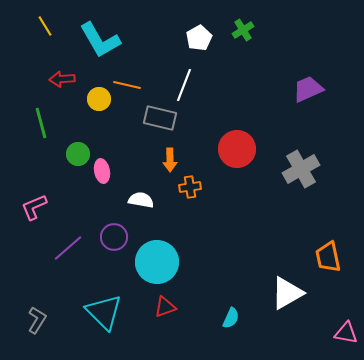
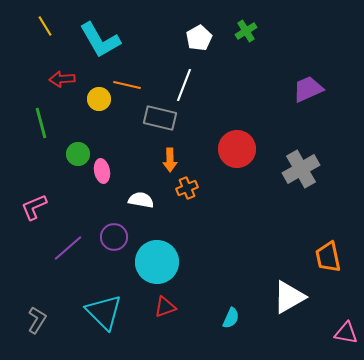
green cross: moved 3 px right, 1 px down
orange cross: moved 3 px left, 1 px down; rotated 15 degrees counterclockwise
white triangle: moved 2 px right, 4 px down
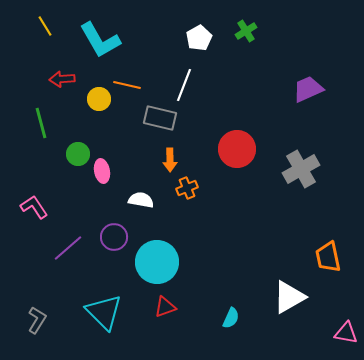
pink L-shape: rotated 80 degrees clockwise
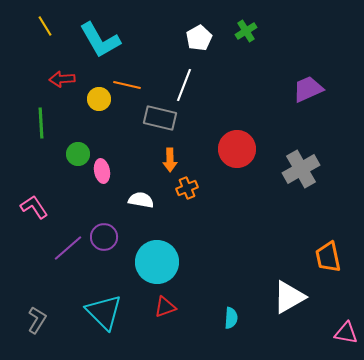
green line: rotated 12 degrees clockwise
purple circle: moved 10 px left
cyan semicircle: rotated 20 degrees counterclockwise
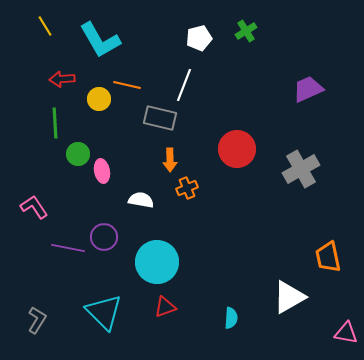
white pentagon: rotated 15 degrees clockwise
green line: moved 14 px right
purple line: rotated 52 degrees clockwise
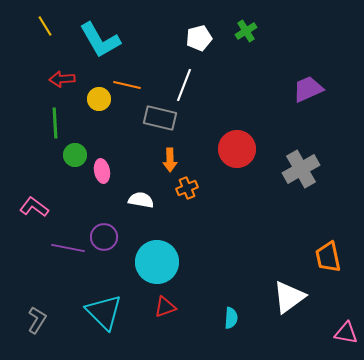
green circle: moved 3 px left, 1 px down
pink L-shape: rotated 20 degrees counterclockwise
white triangle: rotated 6 degrees counterclockwise
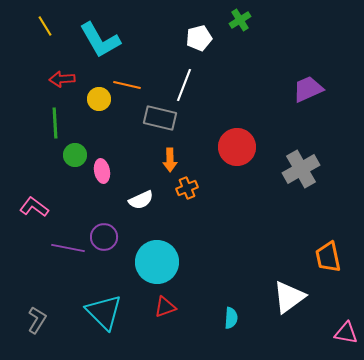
green cross: moved 6 px left, 11 px up
red circle: moved 2 px up
white semicircle: rotated 145 degrees clockwise
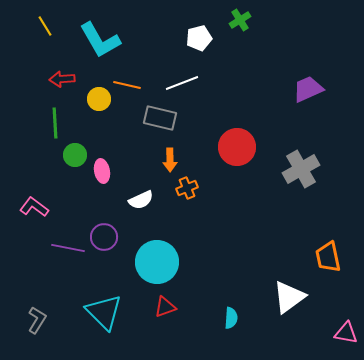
white line: moved 2 px left, 2 px up; rotated 48 degrees clockwise
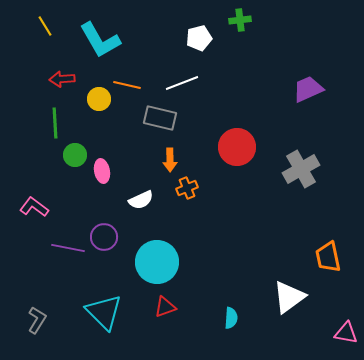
green cross: rotated 25 degrees clockwise
